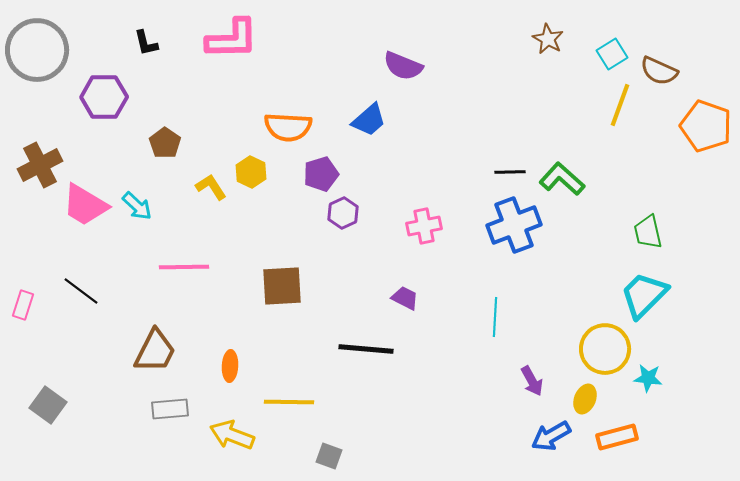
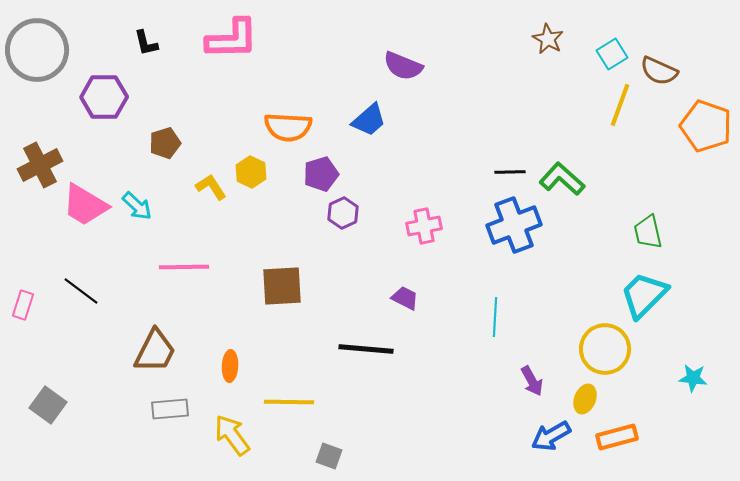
brown pentagon at (165, 143): rotated 20 degrees clockwise
cyan star at (648, 378): moved 45 px right
yellow arrow at (232, 435): rotated 33 degrees clockwise
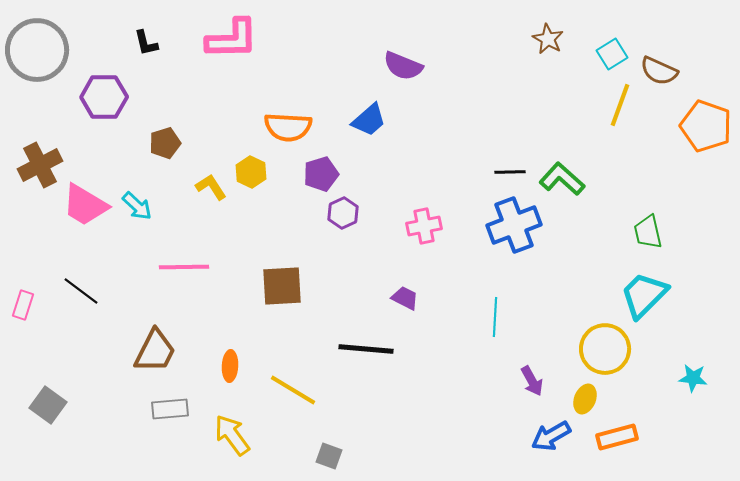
yellow line at (289, 402): moved 4 px right, 12 px up; rotated 30 degrees clockwise
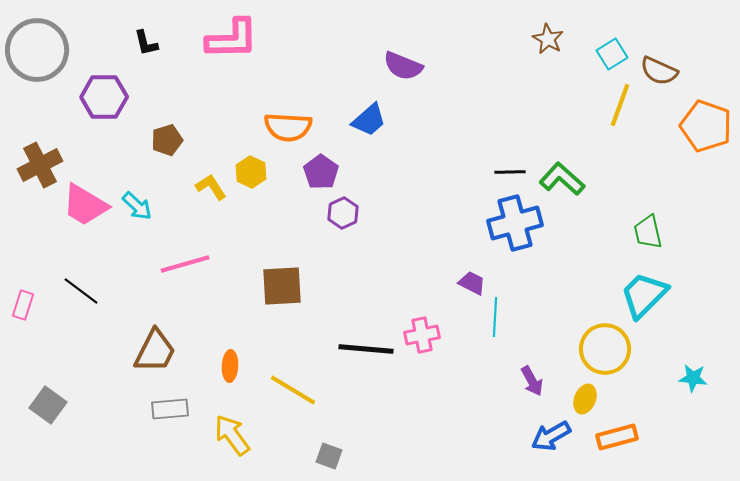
brown pentagon at (165, 143): moved 2 px right, 3 px up
purple pentagon at (321, 174): moved 2 px up; rotated 20 degrees counterclockwise
blue cross at (514, 225): moved 1 px right, 2 px up; rotated 6 degrees clockwise
pink cross at (424, 226): moved 2 px left, 109 px down
pink line at (184, 267): moved 1 px right, 3 px up; rotated 15 degrees counterclockwise
purple trapezoid at (405, 298): moved 67 px right, 15 px up
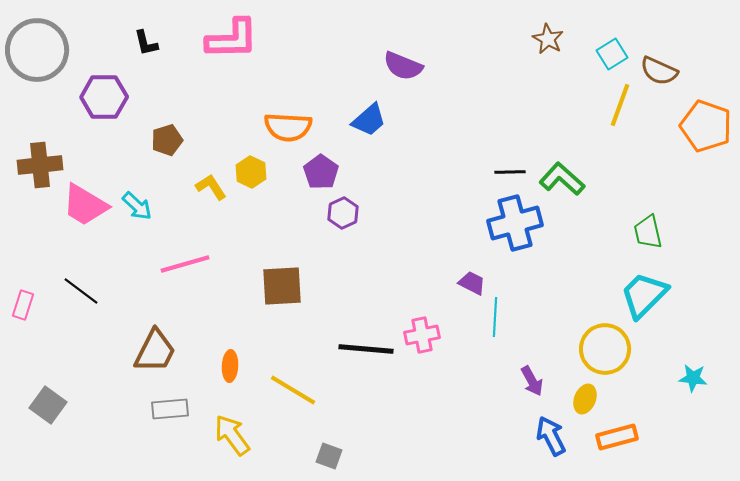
brown cross at (40, 165): rotated 21 degrees clockwise
blue arrow at (551, 436): rotated 93 degrees clockwise
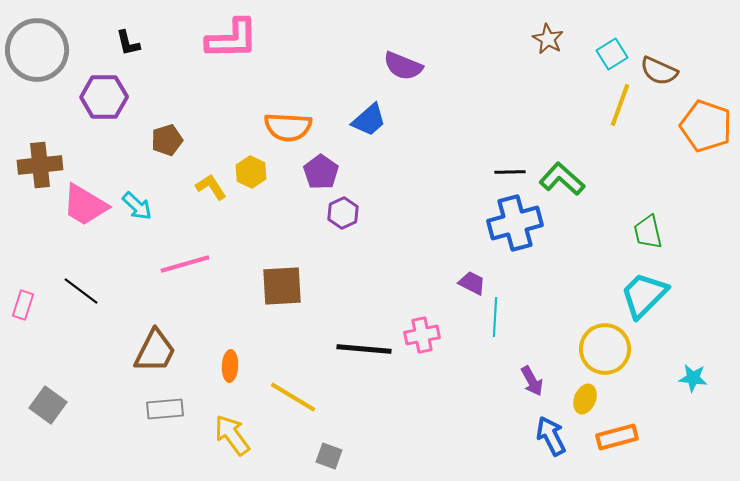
black L-shape at (146, 43): moved 18 px left
black line at (366, 349): moved 2 px left
yellow line at (293, 390): moved 7 px down
gray rectangle at (170, 409): moved 5 px left
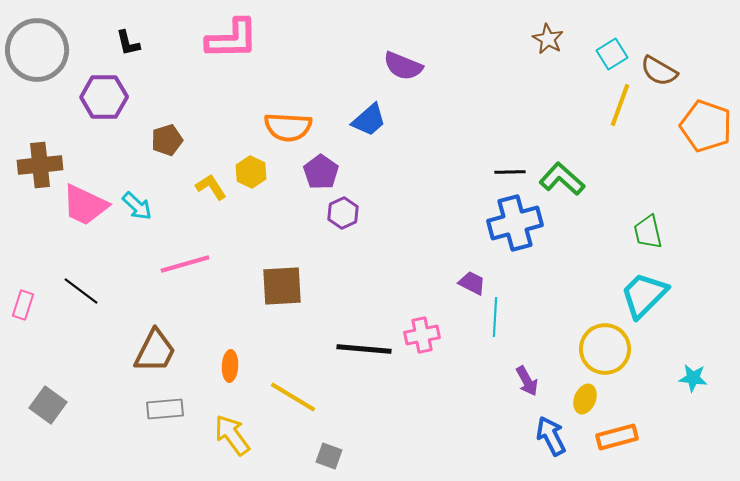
brown semicircle at (659, 71): rotated 6 degrees clockwise
pink trapezoid at (85, 205): rotated 6 degrees counterclockwise
purple arrow at (532, 381): moved 5 px left
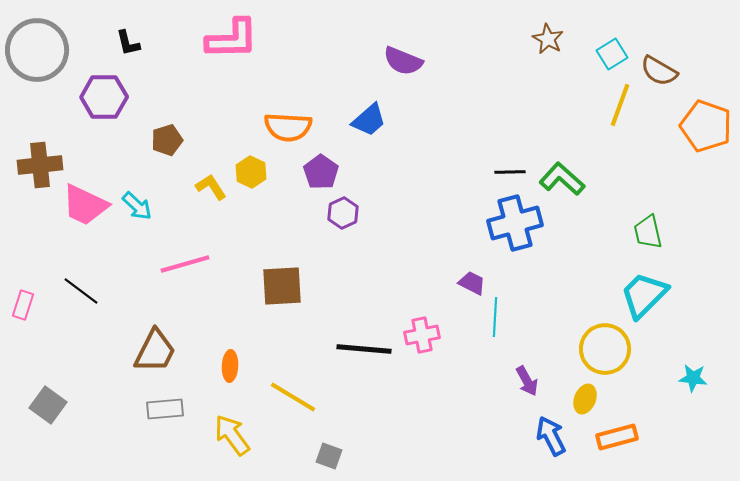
purple semicircle at (403, 66): moved 5 px up
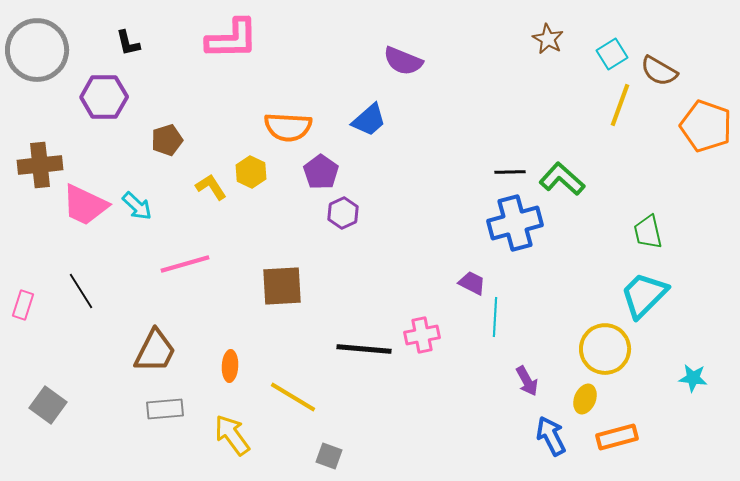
black line at (81, 291): rotated 21 degrees clockwise
